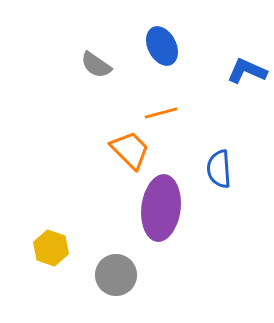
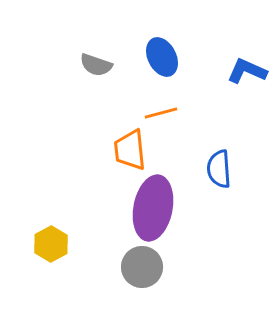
blue ellipse: moved 11 px down
gray semicircle: rotated 16 degrees counterclockwise
orange trapezoid: rotated 141 degrees counterclockwise
purple ellipse: moved 8 px left; rotated 4 degrees clockwise
yellow hexagon: moved 4 px up; rotated 12 degrees clockwise
gray circle: moved 26 px right, 8 px up
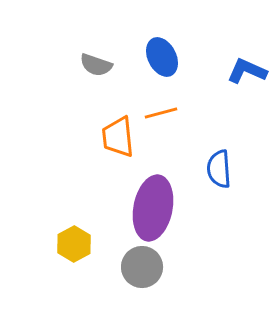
orange trapezoid: moved 12 px left, 13 px up
yellow hexagon: moved 23 px right
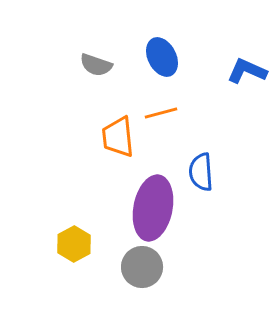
blue semicircle: moved 18 px left, 3 px down
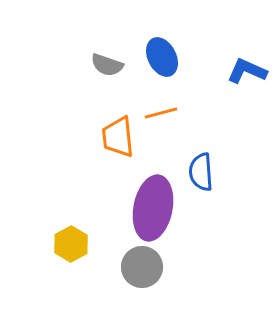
gray semicircle: moved 11 px right
yellow hexagon: moved 3 px left
